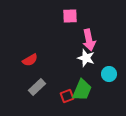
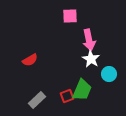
white star: moved 5 px right, 1 px down; rotated 12 degrees clockwise
gray rectangle: moved 13 px down
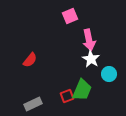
pink square: rotated 21 degrees counterclockwise
red semicircle: rotated 21 degrees counterclockwise
gray rectangle: moved 4 px left, 4 px down; rotated 18 degrees clockwise
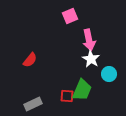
red square: rotated 24 degrees clockwise
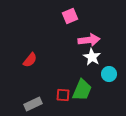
pink arrow: rotated 85 degrees counterclockwise
white star: moved 1 px right, 2 px up
red square: moved 4 px left, 1 px up
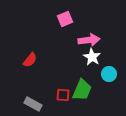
pink square: moved 5 px left, 3 px down
gray rectangle: rotated 54 degrees clockwise
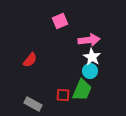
pink square: moved 5 px left, 2 px down
cyan circle: moved 19 px left, 3 px up
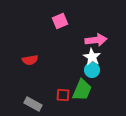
pink arrow: moved 7 px right
red semicircle: rotated 42 degrees clockwise
cyan circle: moved 2 px right, 1 px up
